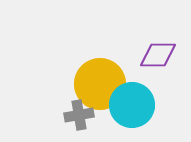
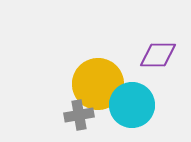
yellow circle: moved 2 px left
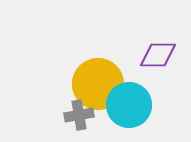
cyan circle: moved 3 px left
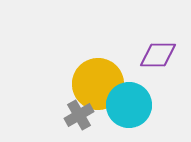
gray cross: rotated 20 degrees counterclockwise
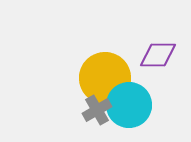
yellow circle: moved 7 px right, 6 px up
gray cross: moved 18 px right, 5 px up
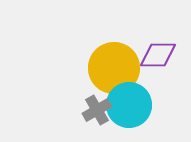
yellow circle: moved 9 px right, 10 px up
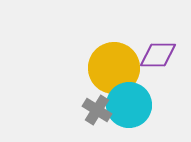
gray cross: rotated 28 degrees counterclockwise
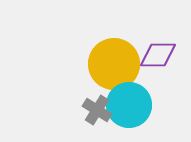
yellow circle: moved 4 px up
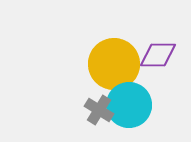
gray cross: moved 2 px right
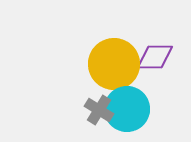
purple diamond: moved 3 px left, 2 px down
cyan circle: moved 2 px left, 4 px down
